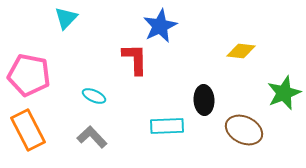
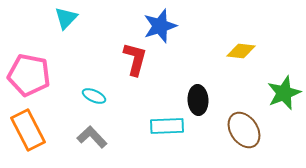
blue star: rotated 8 degrees clockwise
red L-shape: rotated 16 degrees clockwise
black ellipse: moved 6 px left
brown ellipse: rotated 30 degrees clockwise
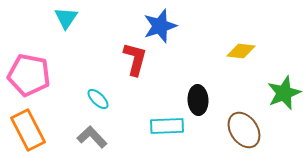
cyan triangle: rotated 10 degrees counterclockwise
cyan ellipse: moved 4 px right, 3 px down; rotated 20 degrees clockwise
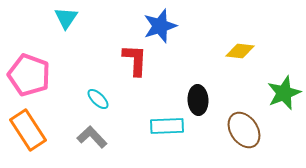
yellow diamond: moved 1 px left
red L-shape: moved 1 px down; rotated 12 degrees counterclockwise
pink pentagon: rotated 9 degrees clockwise
orange rectangle: rotated 6 degrees counterclockwise
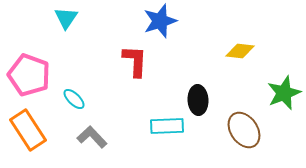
blue star: moved 5 px up
red L-shape: moved 1 px down
cyan ellipse: moved 24 px left
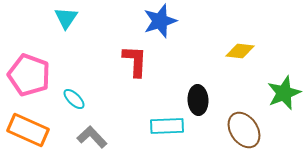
orange rectangle: rotated 33 degrees counterclockwise
